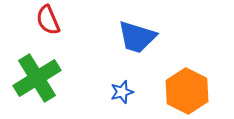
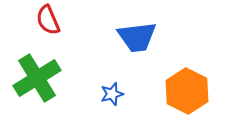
blue trapezoid: rotated 24 degrees counterclockwise
blue star: moved 10 px left, 2 px down
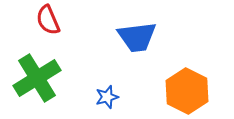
blue star: moved 5 px left, 3 px down
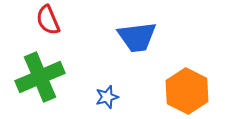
green cross: moved 3 px right, 1 px up; rotated 9 degrees clockwise
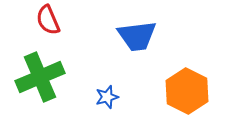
blue trapezoid: moved 1 px up
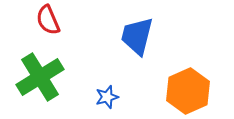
blue trapezoid: rotated 111 degrees clockwise
green cross: rotated 9 degrees counterclockwise
orange hexagon: moved 1 px right; rotated 9 degrees clockwise
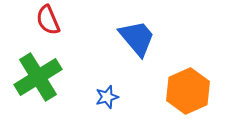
blue trapezoid: moved 2 px down; rotated 126 degrees clockwise
green cross: moved 2 px left
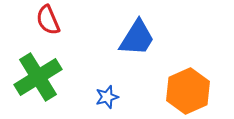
blue trapezoid: rotated 72 degrees clockwise
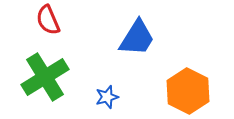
green cross: moved 7 px right
orange hexagon: rotated 9 degrees counterclockwise
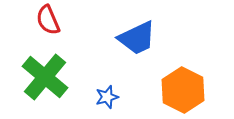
blue trapezoid: rotated 33 degrees clockwise
green cross: rotated 18 degrees counterclockwise
orange hexagon: moved 5 px left, 1 px up
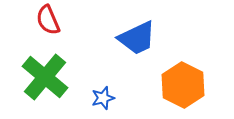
orange hexagon: moved 5 px up
blue star: moved 4 px left, 1 px down
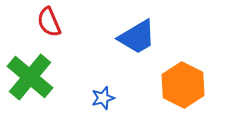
red semicircle: moved 1 px right, 2 px down
blue trapezoid: moved 1 px up; rotated 6 degrees counterclockwise
green cross: moved 15 px left
